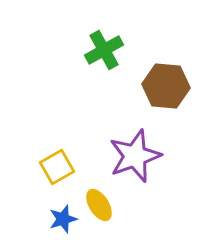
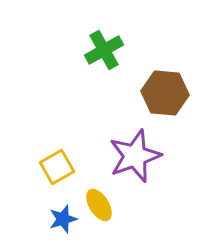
brown hexagon: moved 1 px left, 7 px down
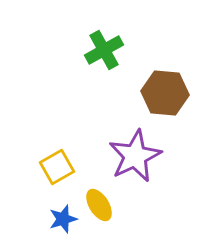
purple star: rotated 6 degrees counterclockwise
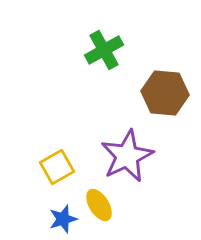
purple star: moved 8 px left
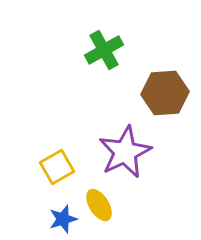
brown hexagon: rotated 9 degrees counterclockwise
purple star: moved 2 px left, 4 px up
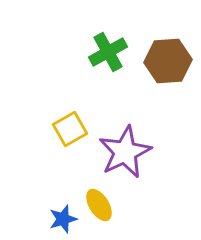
green cross: moved 4 px right, 2 px down
brown hexagon: moved 3 px right, 32 px up
yellow square: moved 13 px right, 38 px up
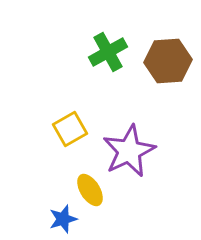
purple star: moved 4 px right, 1 px up
yellow ellipse: moved 9 px left, 15 px up
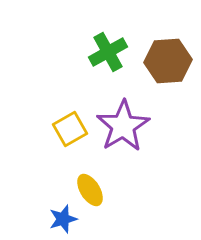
purple star: moved 6 px left, 25 px up; rotated 6 degrees counterclockwise
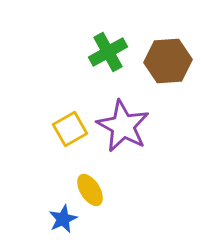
purple star: rotated 12 degrees counterclockwise
blue star: rotated 8 degrees counterclockwise
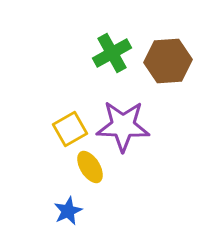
green cross: moved 4 px right, 1 px down
purple star: rotated 26 degrees counterclockwise
yellow ellipse: moved 23 px up
blue star: moved 5 px right, 8 px up
